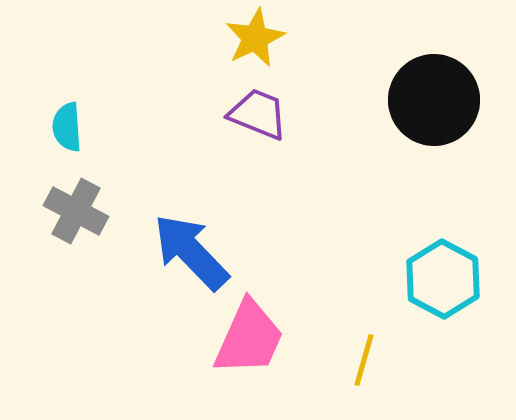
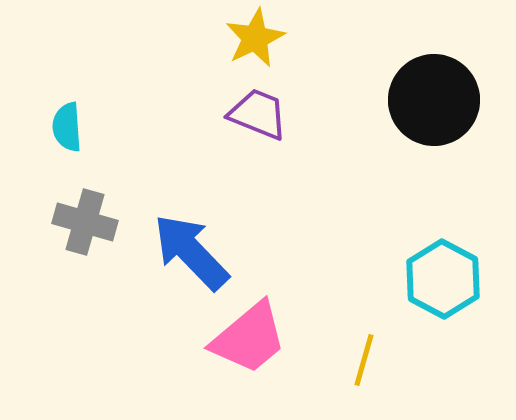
gray cross: moved 9 px right, 11 px down; rotated 12 degrees counterclockwise
pink trapezoid: rotated 26 degrees clockwise
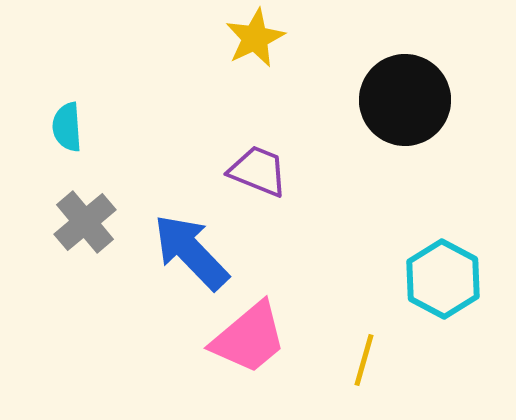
black circle: moved 29 px left
purple trapezoid: moved 57 px down
gray cross: rotated 34 degrees clockwise
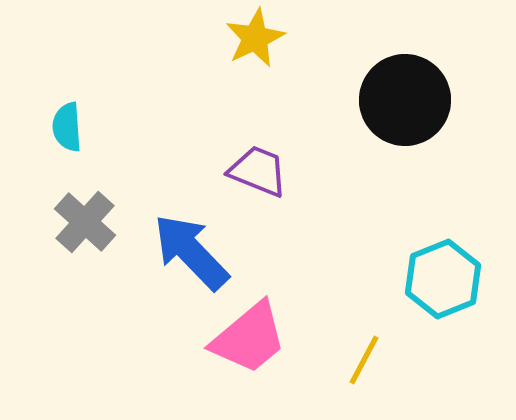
gray cross: rotated 8 degrees counterclockwise
cyan hexagon: rotated 10 degrees clockwise
yellow line: rotated 12 degrees clockwise
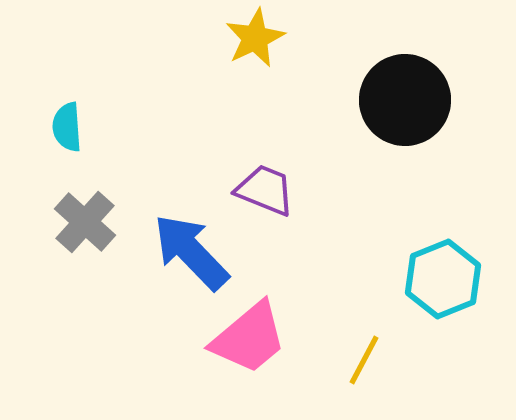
purple trapezoid: moved 7 px right, 19 px down
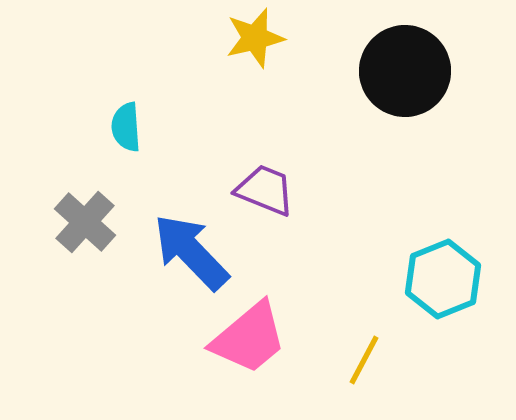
yellow star: rotated 12 degrees clockwise
black circle: moved 29 px up
cyan semicircle: moved 59 px right
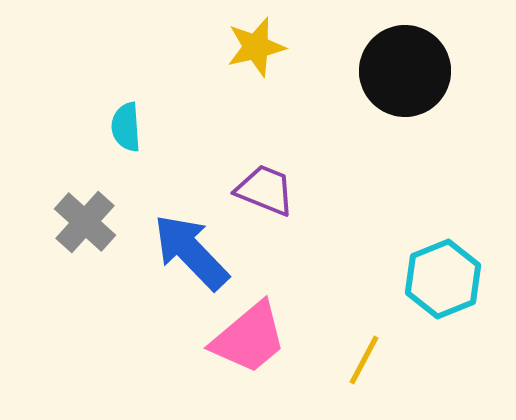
yellow star: moved 1 px right, 9 px down
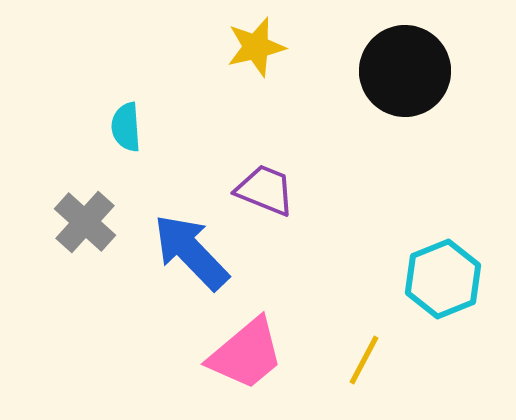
pink trapezoid: moved 3 px left, 16 px down
